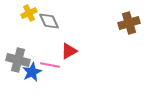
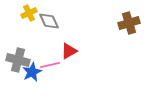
pink line: rotated 24 degrees counterclockwise
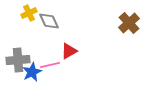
brown cross: rotated 25 degrees counterclockwise
gray cross: rotated 20 degrees counterclockwise
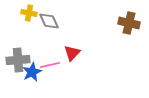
yellow cross: rotated 35 degrees clockwise
brown cross: rotated 35 degrees counterclockwise
red triangle: moved 3 px right, 2 px down; rotated 18 degrees counterclockwise
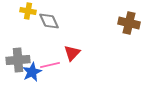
yellow cross: moved 1 px left, 2 px up
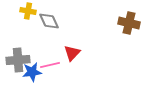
blue star: rotated 18 degrees clockwise
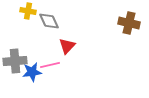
red triangle: moved 5 px left, 7 px up
gray cross: moved 3 px left, 1 px down
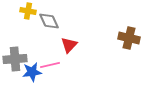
brown cross: moved 15 px down
red triangle: moved 2 px right, 1 px up
gray cross: moved 2 px up
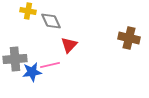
gray diamond: moved 2 px right
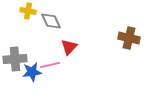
red triangle: moved 2 px down
